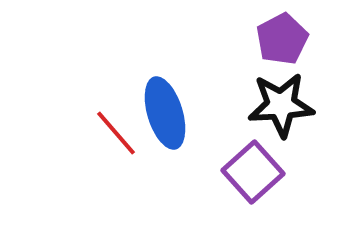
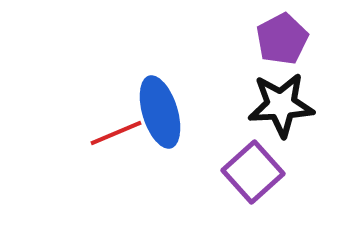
blue ellipse: moved 5 px left, 1 px up
red line: rotated 72 degrees counterclockwise
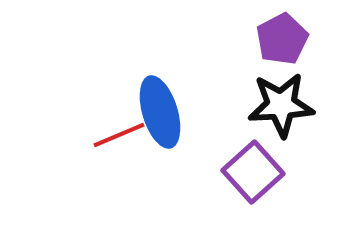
red line: moved 3 px right, 2 px down
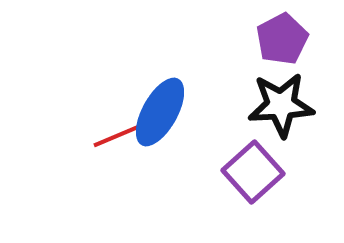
blue ellipse: rotated 46 degrees clockwise
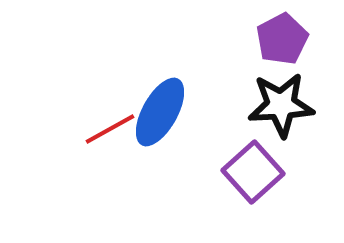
red line: moved 9 px left, 6 px up; rotated 6 degrees counterclockwise
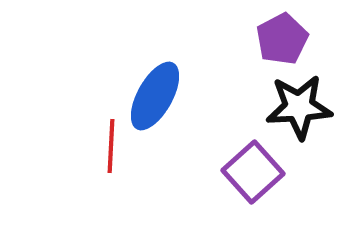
black star: moved 18 px right, 2 px down
blue ellipse: moved 5 px left, 16 px up
red line: moved 1 px right, 17 px down; rotated 58 degrees counterclockwise
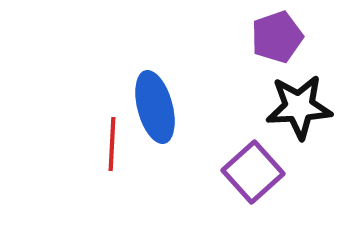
purple pentagon: moved 5 px left, 2 px up; rotated 9 degrees clockwise
blue ellipse: moved 11 px down; rotated 44 degrees counterclockwise
red line: moved 1 px right, 2 px up
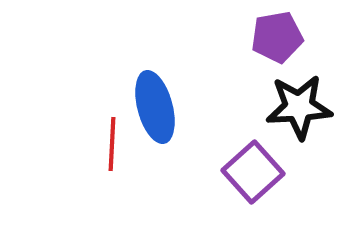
purple pentagon: rotated 9 degrees clockwise
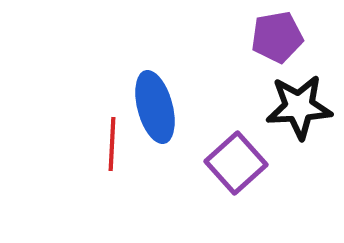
purple square: moved 17 px left, 9 px up
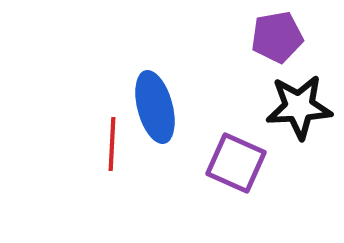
purple square: rotated 24 degrees counterclockwise
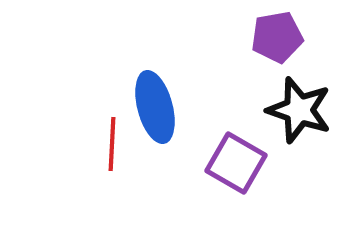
black star: moved 3 px down; rotated 22 degrees clockwise
purple square: rotated 6 degrees clockwise
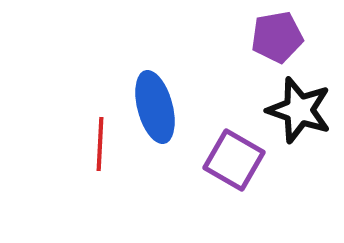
red line: moved 12 px left
purple square: moved 2 px left, 3 px up
